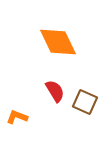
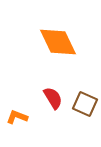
red semicircle: moved 2 px left, 7 px down
brown square: moved 2 px down
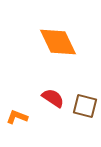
red semicircle: rotated 25 degrees counterclockwise
brown square: moved 2 px down; rotated 10 degrees counterclockwise
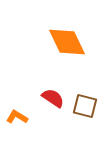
orange diamond: moved 9 px right
orange L-shape: rotated 10 degrees clockwise
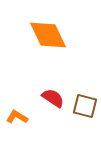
orange diamond: moved 19 px left, 7 px up
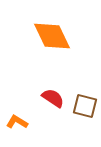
orange diamond: moved 4 px right, 1 px down
orange L-shape: moved 5 px down
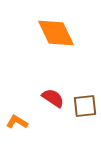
orange diamond: moved 4 px right, 3 px up
brown square: rotated 20 degrees counterclockwise
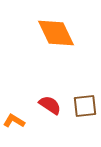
red semicircle: moved 3 px left, 7 px down
orange L-shape: moved 3 px left, 1 px up
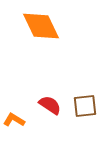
orange diamond: moved 15 px left, 7 px up
orange L-shape: moved 1 px up
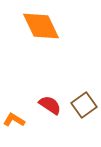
brown square: moved 1 px left, 1 px up; rotated 30 degrees counterclockwise
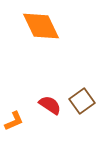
brown square: moved 2 px left, 4 px up
orange L-shape: moved 1 px down; rotated 125 degrees clockwise
